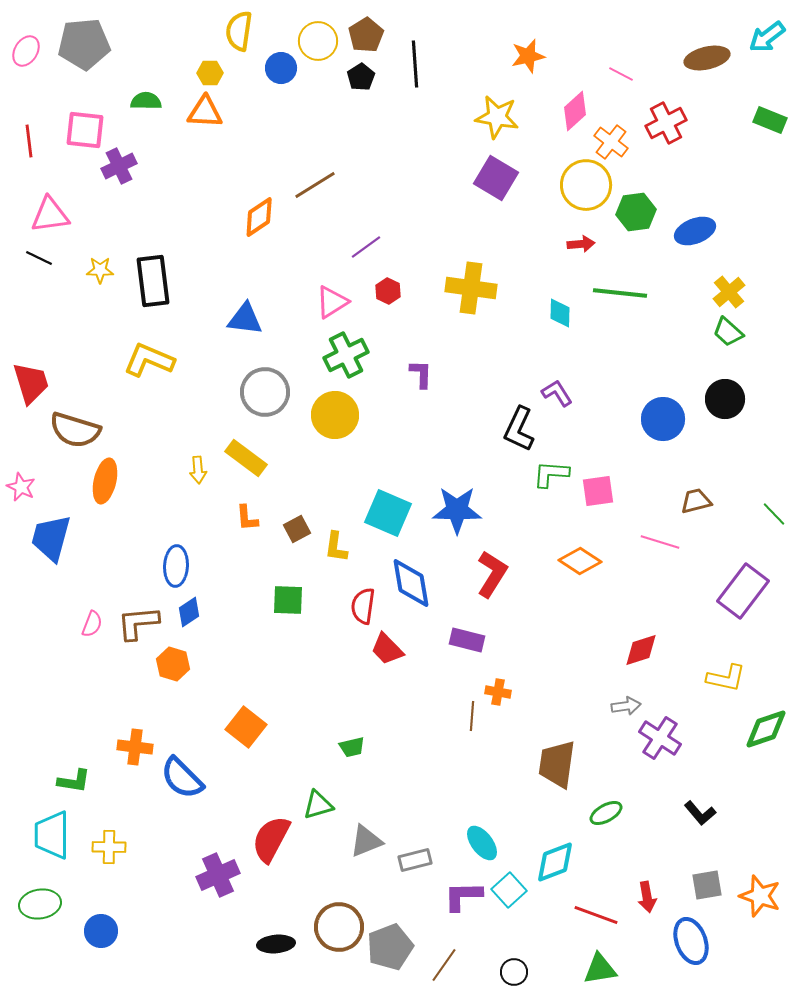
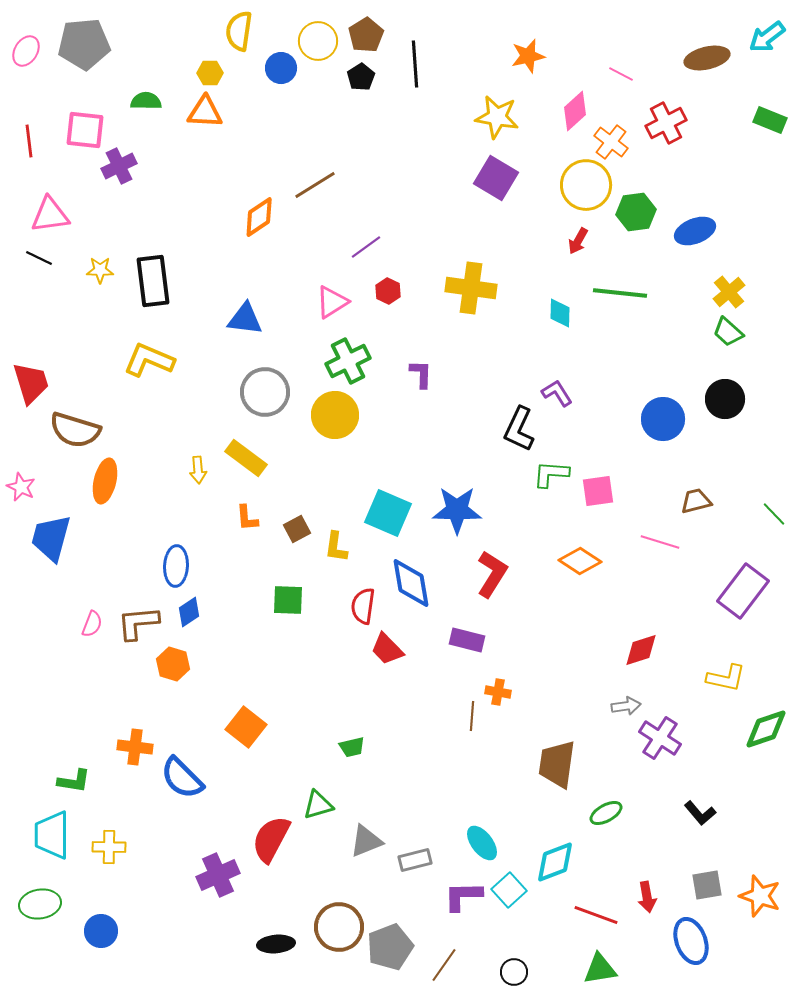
red arrow at (581, 244): moved 3 px left, 3 px up; rotated 124 degrees clockwise
green cross at (346, 355): moved 2 px right, 6 px down
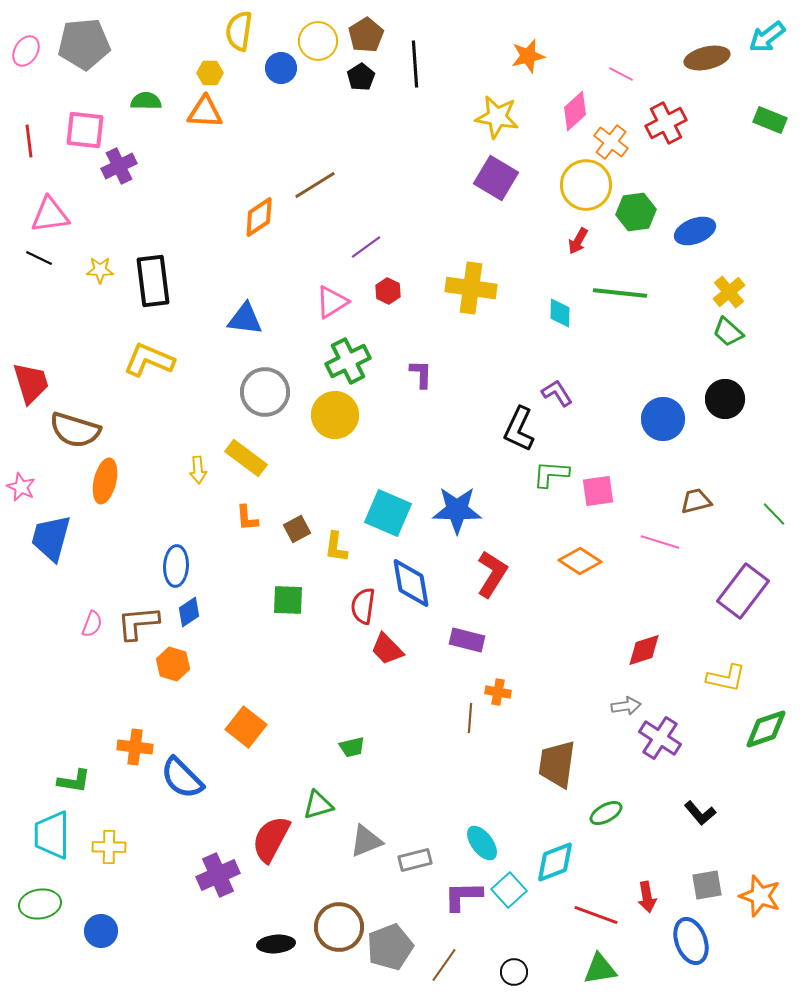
red diamond at (641, 650): moved 3 px right
brown line at (472, 716): moved 2 px left, 2 px down
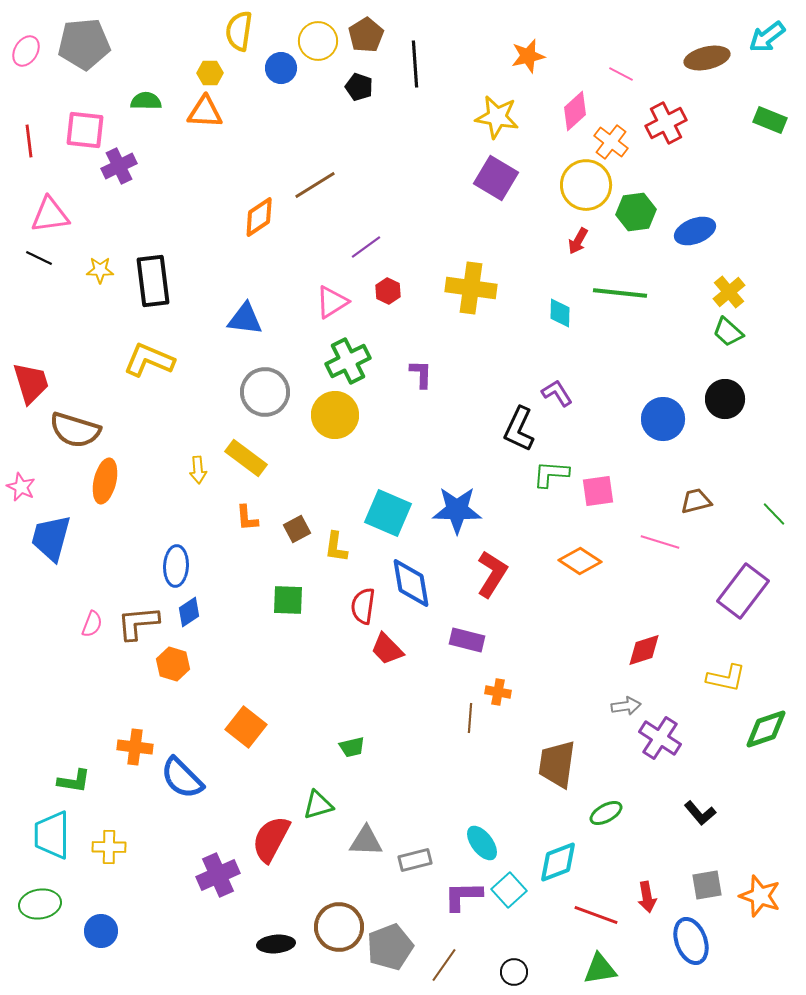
black pentagon at (361, 77): moved 2 px left, 10 px down; rotated 20 degrees counterclockwise
gray triangle at (366, 841): rotated 24 degrees clockwise
cyan diamond at (555, 862): moved 3 px right
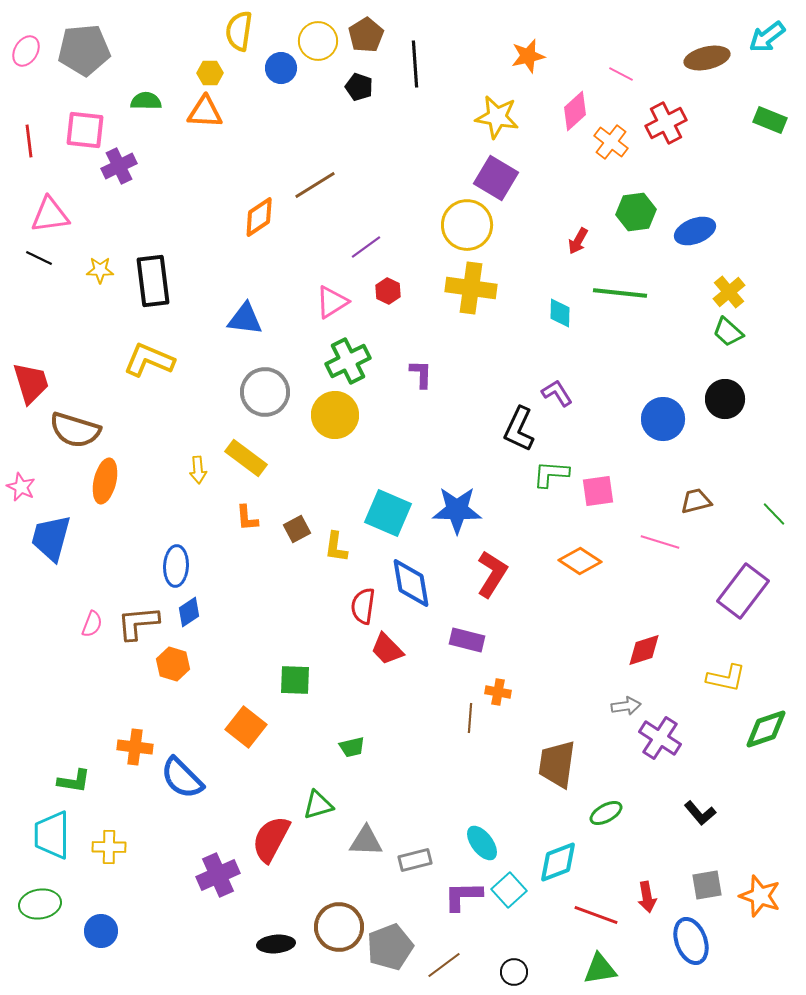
gray pentagon at (84, 44): moved 6 px down
yellow circle at (586, 185): moved 119 px left, 40 px down
green square at (288, 600): moved 7 px right, 80 px down
brown line at (444, 965): rotated 18 degrees clockwise
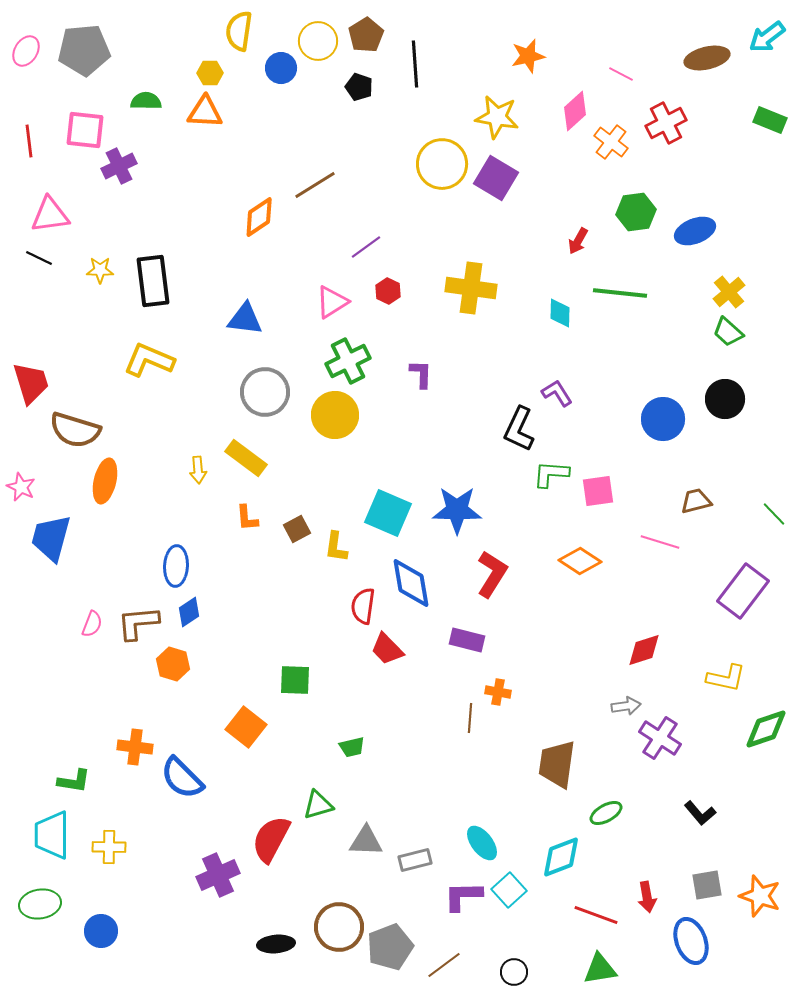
yellow circle at (467, 225): moved 25 px left, 61 px up
cyan diamond at (558, 862): moved 3 px right, 5 px up
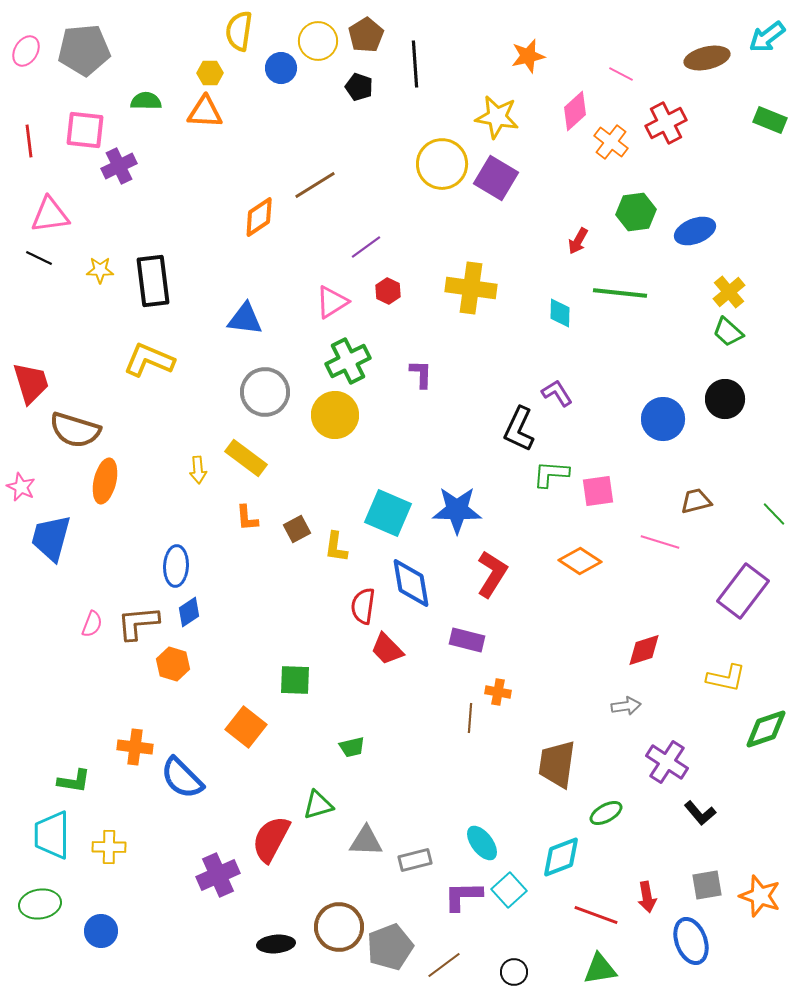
purple cross at (660, 738): moved 7 px right, 24 px down
